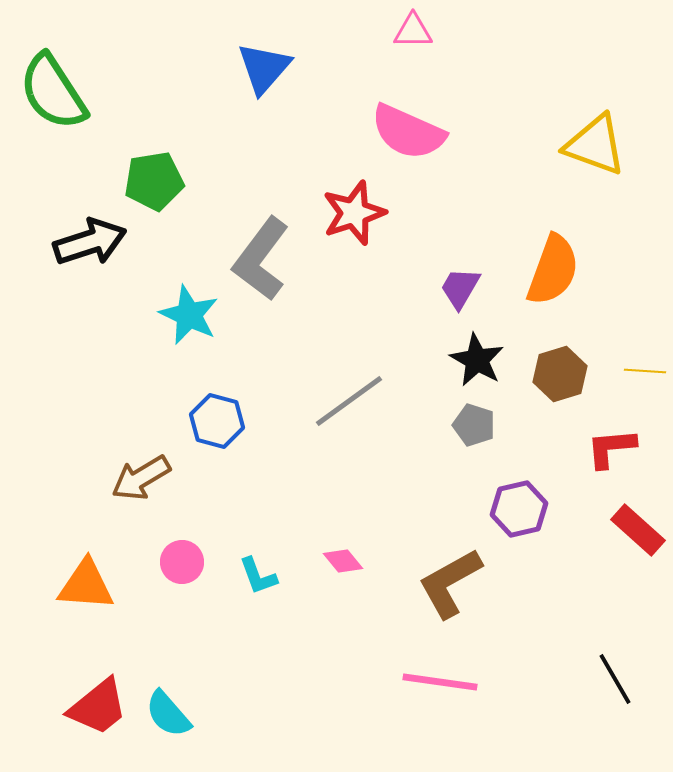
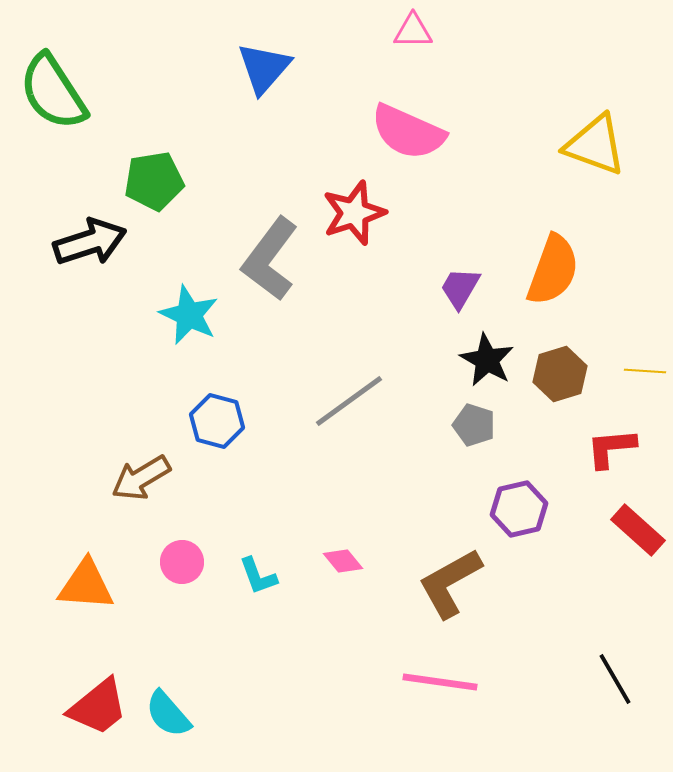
gray L-shape: moved 9 px right
black star: moved 10 px right
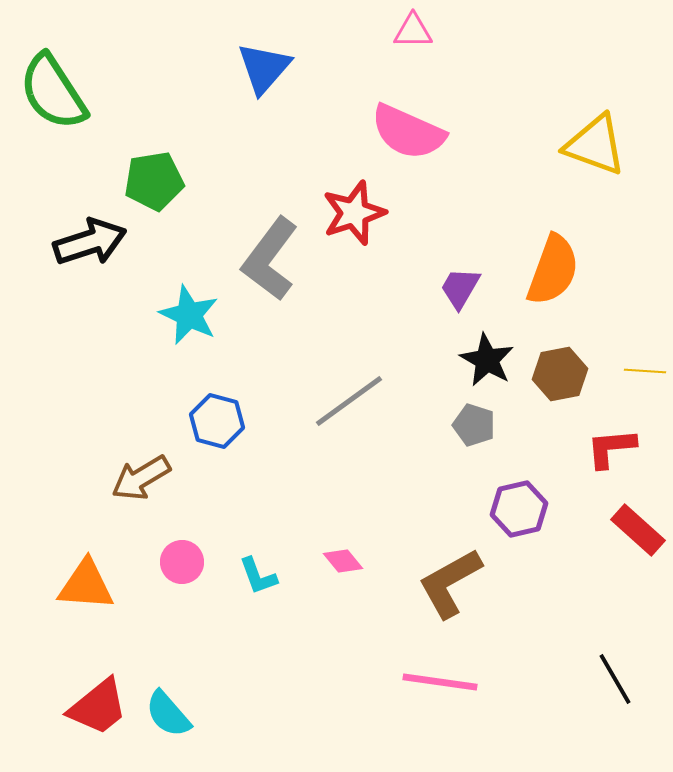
brown hexagon: rotated 6 degrees clockwise
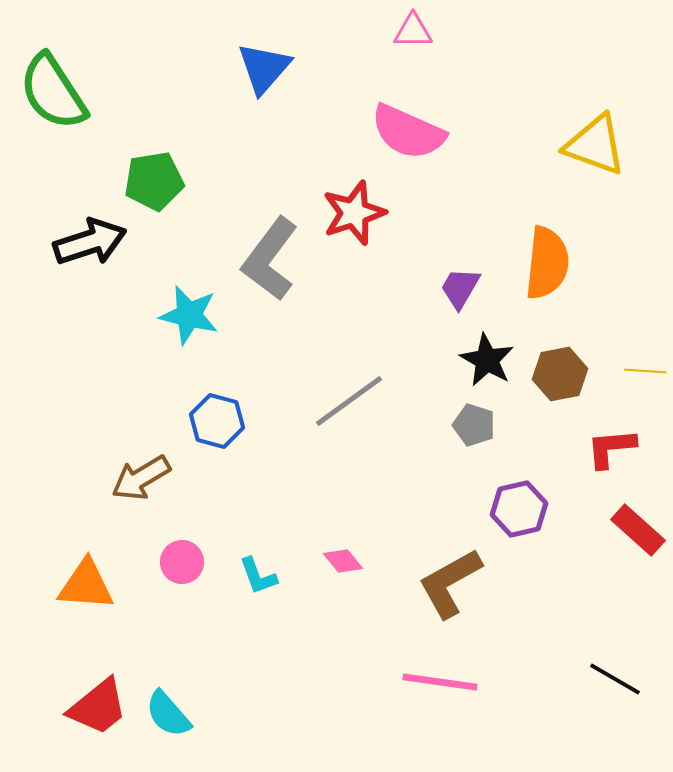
orange semicircle: moved 6 px left, 7 px up; rotated 14 degrees counterclockwise
cyan star: rotated 12 degrees counterclockwise
black line: rotated 30 degrees counterclockwise
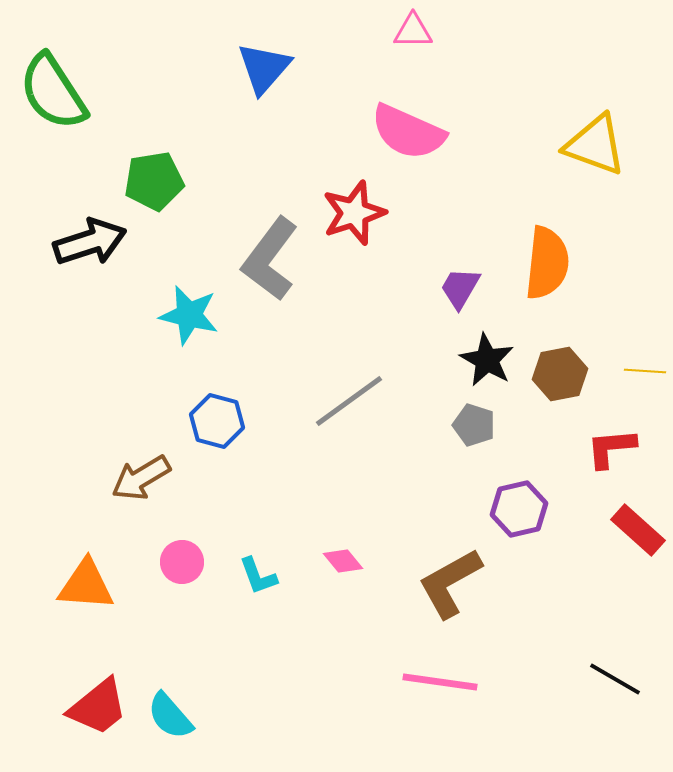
cyan semicircle: moved 2 px right, 2 px down
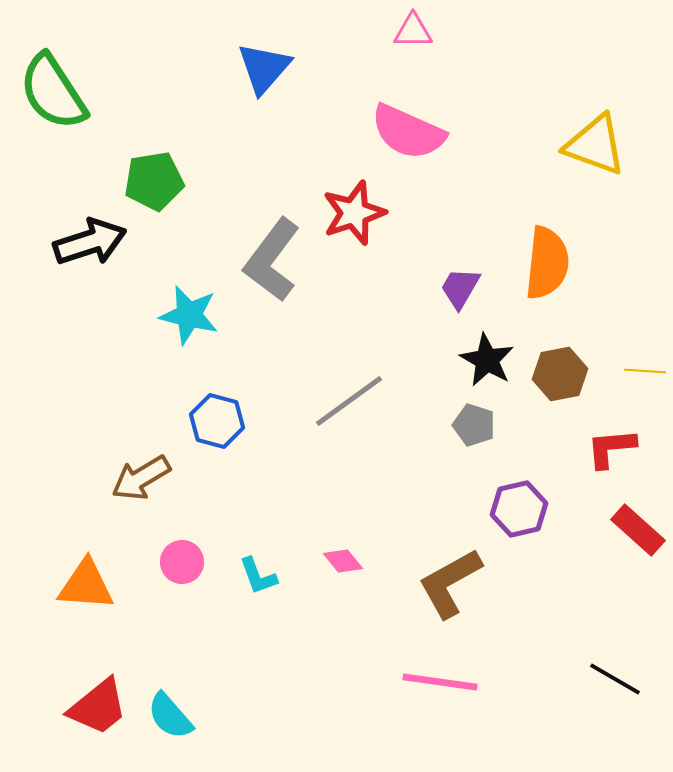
gray L-shape: moved 2 px right, 1 px down
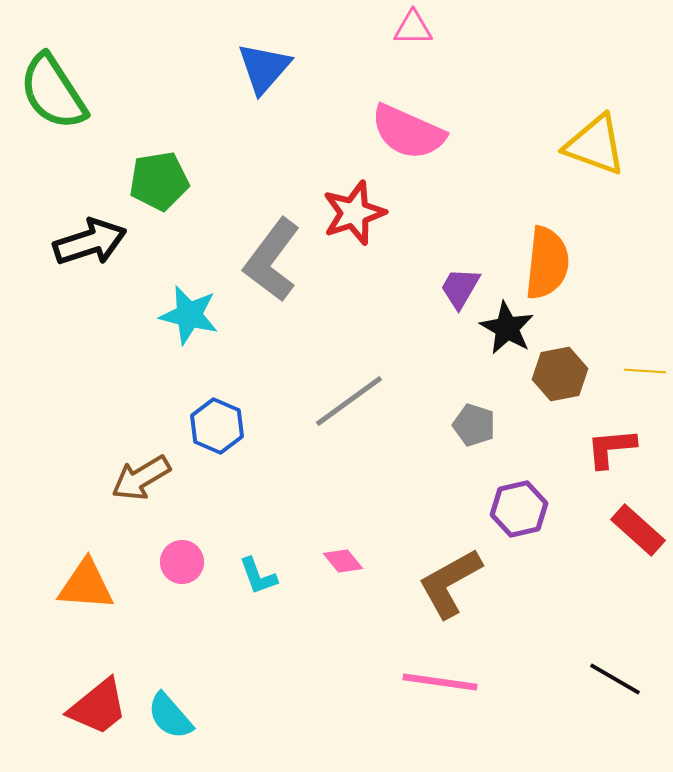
pink triangle: moved 3 px up
green pentagon: moved 5 px right
black star: moved 20 px right, 32 px up
blue hexagon: moved 5 px down; rotated 8 degrees clockwise
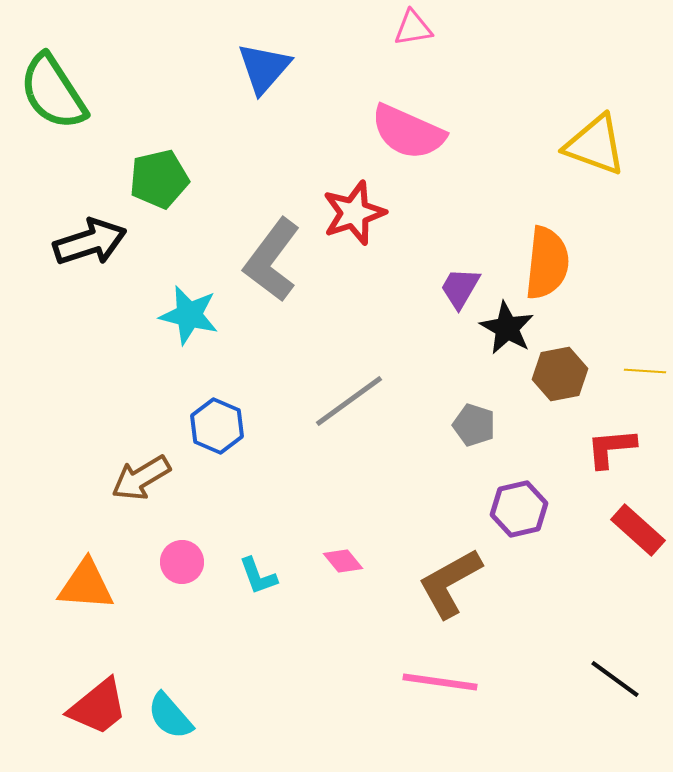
pink triangle: rotated 9 degrees counterclockwise
green pentagon: moved 2 px up; rotated 4 degrees counterclockwise
black line: rotated 6 degrees clockwise
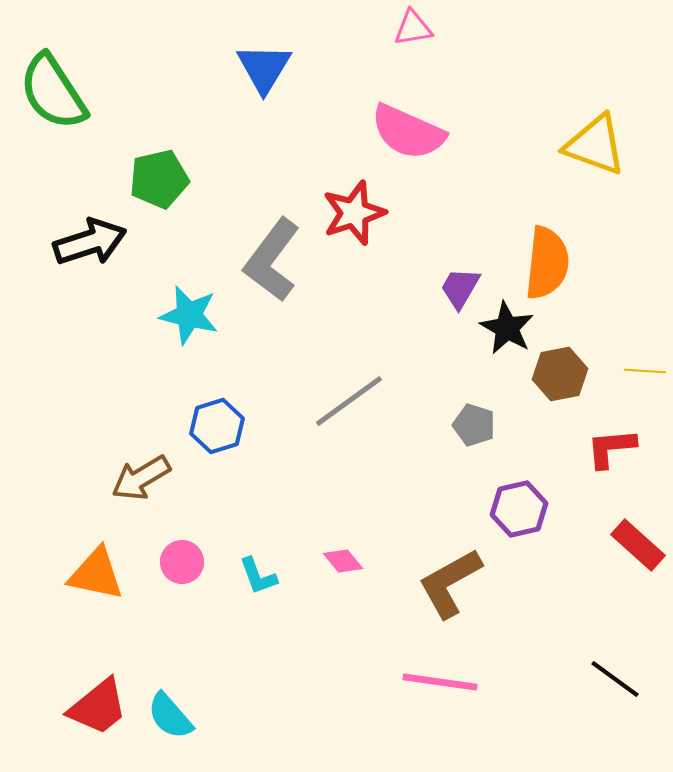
blue triangle: rotated 10 degrees counterclockwise
blue hexagon: rotated 20 degrees clockwise
red rectangle: moved 15 px down
orange triangle: moved 10 px right, 11 px up; rotated 8 degrees clockwise
